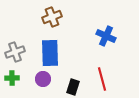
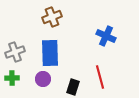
red line: moved 2 px left, 2 px up
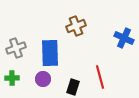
brown cross: moved 24 px right, 9 px down
blue cross: moved 18 px right, 2 px down
gray cross: moved 1 px right, 4 px up
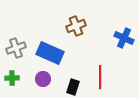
blue rectangle: rotated 64 degrees counterclockwise
red line: rotated 15 degrees clockwise
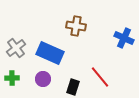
brown cross: rotated 30 degrees clockwise
gray cross: rotated 18 degrees counterclockwise
red line: rotated 40 degrees counterclockwise
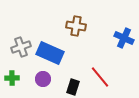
gray cross: moved 5 px right, 1 px up; rotated 18 degrees clockwise
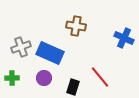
purple circle: moved 1 px right, 1 px up
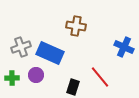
blue cross: moved 9 px down
purple circle: moved 8 px left, 3 px up
